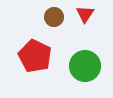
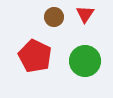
green circle: moved 5 px up
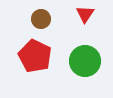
brown circle: moved 13 px left, 2 px down
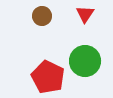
brown circle: moved 1 px right, 3 px up
red pentagon: moved 13 px right, 21 px down
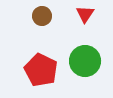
red pentagon: moved 7 px left, 7 px up
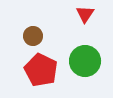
brown circle: moved 9 px left, 20 px down
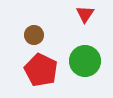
brown circle: moved 1 px right, 1 px up
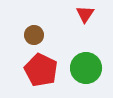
green circle: moved 1 px right, 7 px down
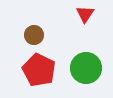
red pentagon: moved 2 px left
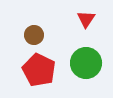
red triangle: moved 1 px right, 5 px down
green circle: moved 5 px up
